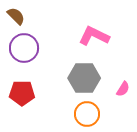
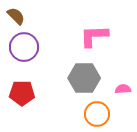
pink L-shape: rotated 28 degrees counterclockwise
purple circle: moved 1 px up
pink semicircle: rotated 126 degrees counterclockwise
orange circle: moved 10 px right
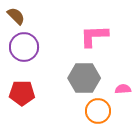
orange circle: moved 1 px right, 3 px up
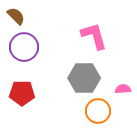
pink L-shape: rotated 76 degrees clockwise
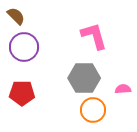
orange circle: moved 5 px left, 1 px up
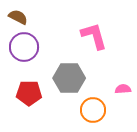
brown semicircle: moved 2 px right, 1 px down; rotated 18 degrees counterclockwise
gray hexagon: moved 15 px left
red pentagon: moved 7 px right
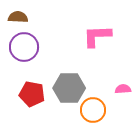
brown semicircle: rotated 24 degrees counterclockwise
pink L-shape: moved 3 px right; rotated 76 degrees counterclockwise
gray hexagon: moved 10 px down
red pentagon: moved 3 px right, 1 px down; rotated 10 degrees clockwise
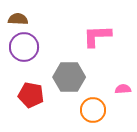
brown semicircle: moved 2 px down
gray hexagon: moved 11 px up
red pentagon: moved 1 px left, 1 px down
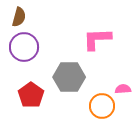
brown semicircle: moved 1 px right, 2 px up; rotated 102 degrees clockwise
pink L-shape: moved 3 px down
red pentagon: rotated 25 degrees clockwise
orange circle: moved 9 px right, 4 px up
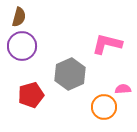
pink L-shape: moved 10 px right, 5 px down; rotated 16 degrees clockwise
purple circle: moved 2 px left, 1 px up
gray hexagon: moved 1 px right, 3 px up; rotated 24 degrees counterclockwise
red pentagon: rotated 20 degrees clockwise
orange circle: moved 2 px right, 1 px down
